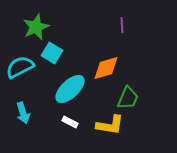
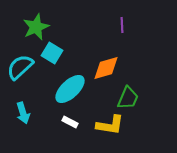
cyan semicircle: rotated 16 degrees counterclockwise
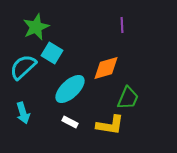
cyan semicircle: moved 3 px right
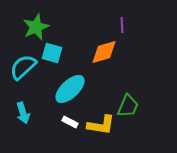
cyan square: rotated 15 degrees counterclockwise
orange diamond: moved 2 px left, 16 px up
green trapezoid: moved 8 px down
yellow L-shape: moved 9 px left
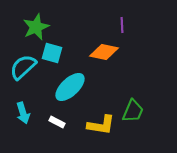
orange diamond: rotated 28 degrees clockwise
cyan ellipse: moved 2 px up
green trapezoid: moved 5 px right, 5 px down
white rectangle: moved 13 px left
